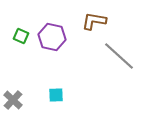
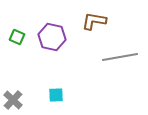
green square: moved 4 px left, 1 px down
gray line: moved 1 px right, 1 px down; rotated 52 degrees counterclockwise
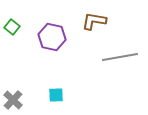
green square: moved 5 px left, 10 px up; rotated 14 degrees clockwise
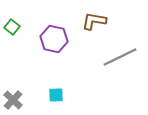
purple hexagon: moved 2 px right, 2 px down
gray line: rotated 16 degrees counterclockwise
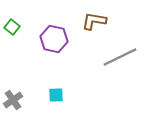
gray cross: rotated 12 degrees clockwise
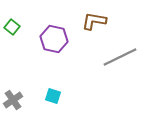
cyan square: moved 3 px left, 1 px down; rotated 21 degrees clockwise
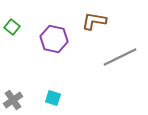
cyan square: moved 2 px down
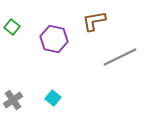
brown L-shape: rotated 20 degrees counterclockwise
cyan square: rotated 21 degrees clockwise
